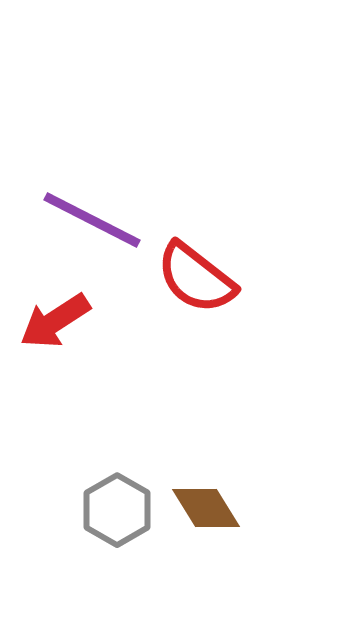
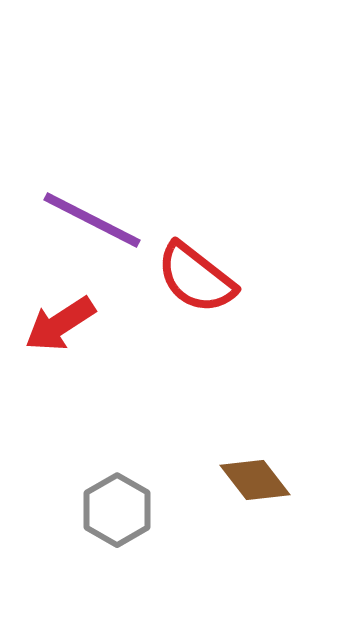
red arrow: moved 5 px right, 3 px down
brown diamond: moved 49 px right, 28 px up; rotated 6 degrees counterclockwise
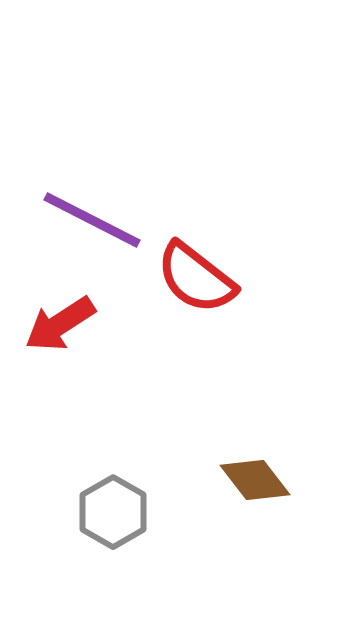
gray hexagon: moved 4 px left, 2 px down
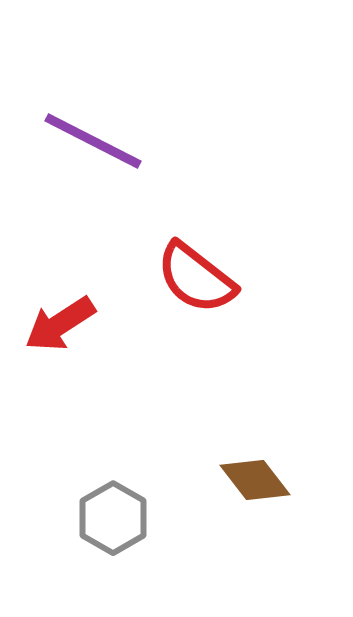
purple line: moved 1 px right, 79 px up
gray hexagon: moved 6 px down
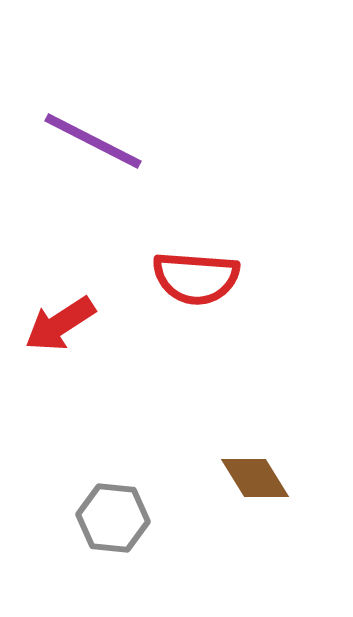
red semicircle: rotated 34 degrees counterclockwise
brown diamond: moved 2 px up; rotated 6 degrees clockwise
gray hexagon: rotated 24 degrees counterclockwise
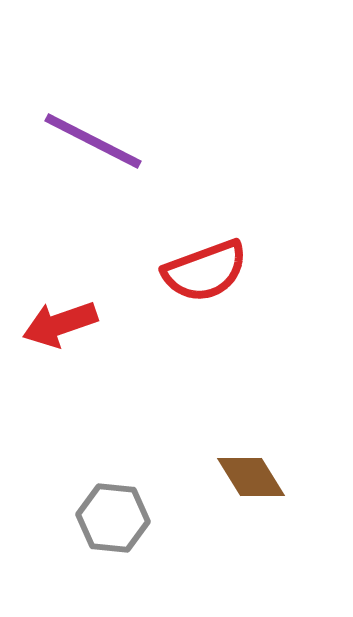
red semicircle: moved 9 px right, 7 px up; rotated 24 degrees counterclockwise
red arrow: rotated 14 degrees clockwise
brown diamond: moved 4 px left, 1 px up
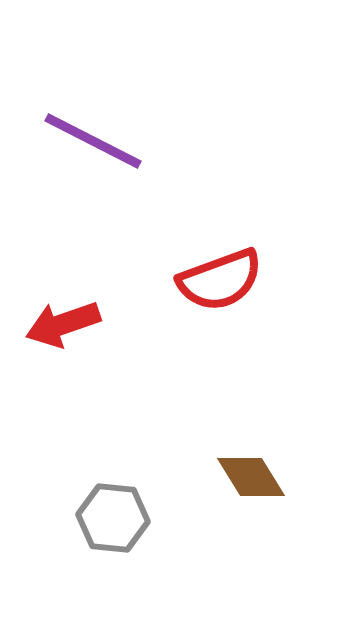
red semicircle: moved 15 px right, 9 px down
red arrow: moved 3 px right
